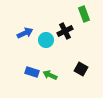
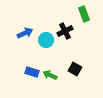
black square: moved 6 px left
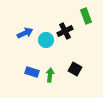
green rectangle: moved 2 px right, 2 px down
green arrow: rotated 72 degrees clockwise
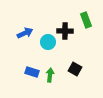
green rectangle: moved 4 px down
black cross: rotated 28 degrees clockwise
cyan circle: moved 2 px right, 2 px down
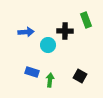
blue arrow: moved 1 px right, 1 px up; rotated 21 degrees clockwise
cyan circle: moved 3 px down
black square: moved 5 px right, 7 px down
green arrow: moved 5 px down
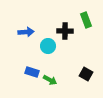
cyan circle: moved 1 px down
black square: moved 6 px right, 2 px up
green arrow: rotated 112 degrees clockwise
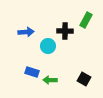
green rectangle: rotated 49 degrees clockwise
black square: moved 2 px left, 5 px down
green arrow: rotated 152 degrees clockwise
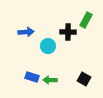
black cross: moved 3 px right, 1 px down
blue rectangle: moved 5 px down
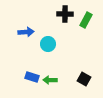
black cross: moved 3 px left, 18 px up
cyan circle: moved 2 px up
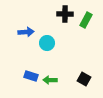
cyan circle: moved 1 px left, 1 px up
blue rectangle: moved 1 px left, 1 px up
